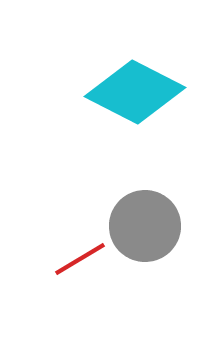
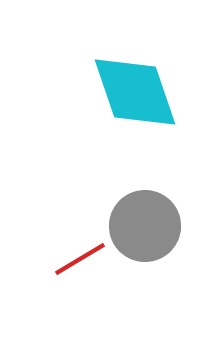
cyan diamond: rotated 44 degrees clockwise
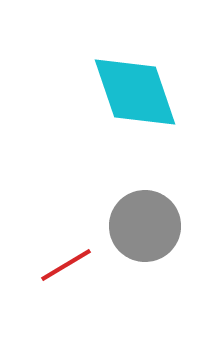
red line: moved 14 px left, 6 px down
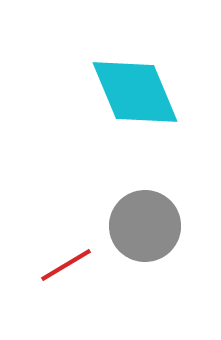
cyan diamond: rotated 4 degrees counterclockwise
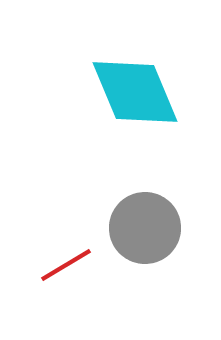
gray circle: moved 2 px down
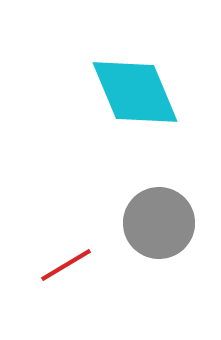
gray circle: moved 14 px right, 5 px up
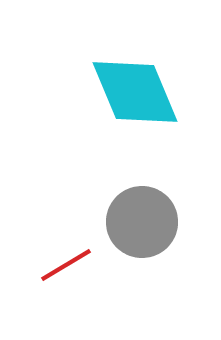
gray circle: moved 17 px left, 1 px up
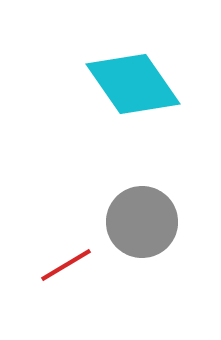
cyan diamond: moved 2 px left, 8 px up; rotated 12 degrees counterclockwise
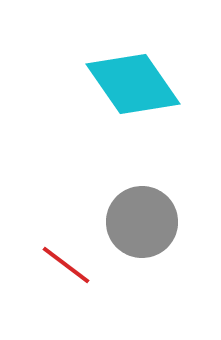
red line: rotated 68 degrees clockwise
